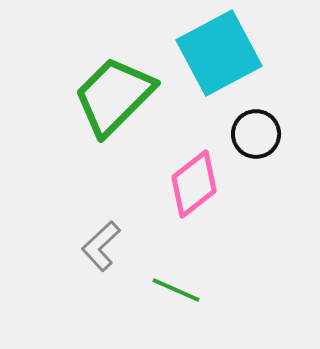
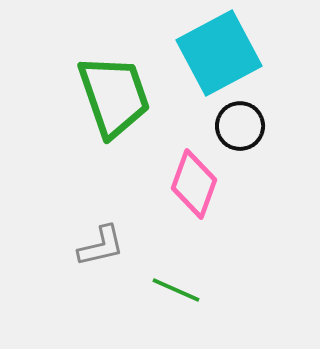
green trapezoid: rotated 116 degrees clockwise
black circle: moved 16 px left, 8 px up
pink diamond: rotated 32 degrees counterclockwise
gray L-shape: rotated 150 degrees counterclockwise
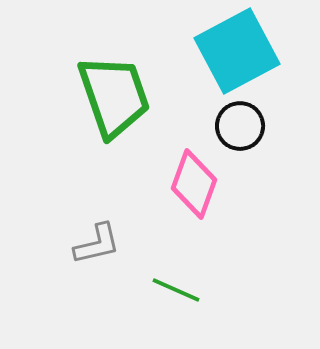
cyan square: moved 18 px right, 2 px up
gray L-shape: moved 4 px left, 2 px up
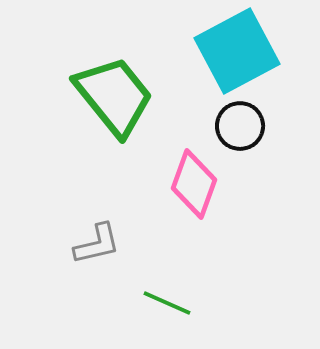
green trapezoid: rotated 20 degrees counterclockwise
green line: moved 9 px left, 13 px down
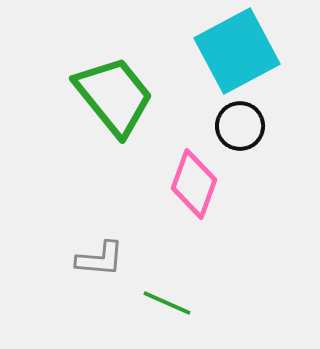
gray L-shape: moved 3 px right, 15 px down; rotated 18 degrees clockwise
